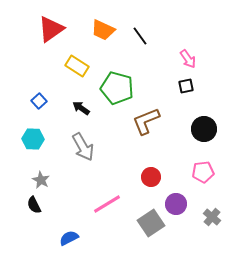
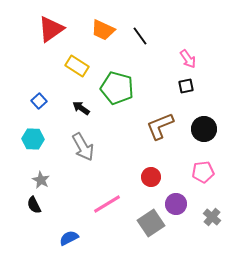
brown L-shape: moved 14 px right, 5 px down
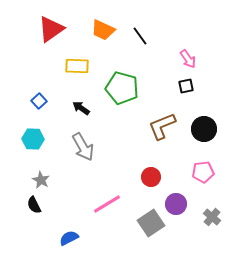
yellow rectangle: rotated 30 degrees counterclockwise
green pentagon: moved 5 px right
brown L-shape: moved 2 px right
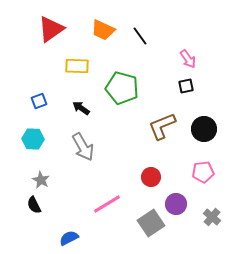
blue square: rotated 21 degrees clockwise
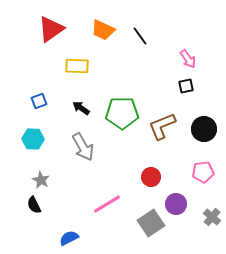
green pentagon: moved 25 px down; rotated 16 degrees counterclockwise
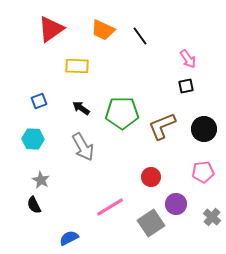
pink line: moved 3 px right, 3 px down
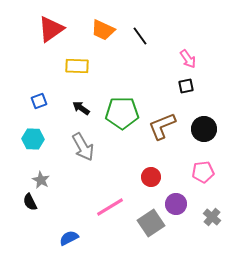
black semicircle: moved 4 px left, 3 px up
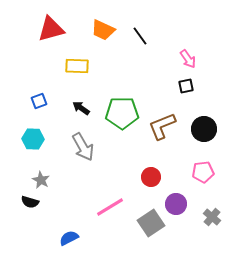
red triangle: rotated 20 degrees clockwise
black semicircle: rotated 48 degrees counterclockwise
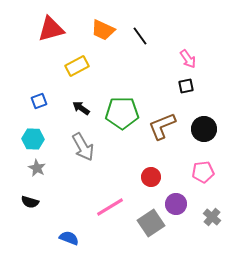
yellow rectangle: rotated 30 degrees counterclockwise
gray star: moved 4 px left, 12 px up
blue semicircle: rotated 48 degrees clockwise
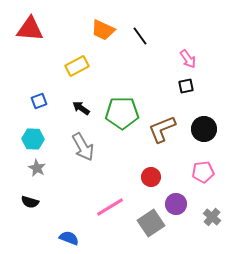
red triangle: moved 21 px left; rotated 20 degrees clockwise
brown L-shape: moved 3 px down
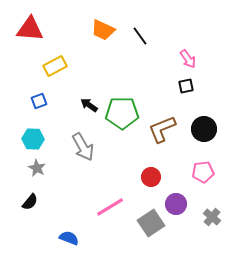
yellow rectangle: moved 22 px left
black arrow: moved 8 px right, 3 px up
black semicircle: rotated 66 degrees counterclockwise
